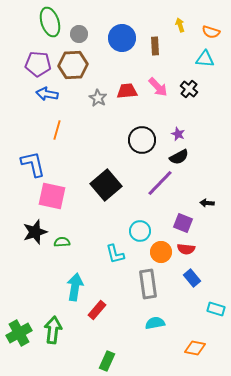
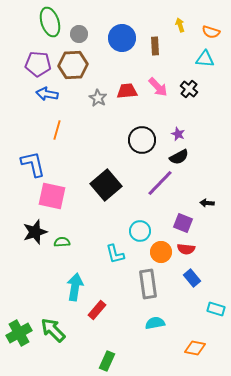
green arrow: rotated 52 degrees counterclockwise
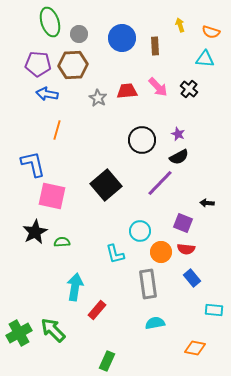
black star: rotated 10 degrees counterclockwise
cyan rectangle: moved 2 px left, 1 px down; rotated 12 degrees counterclockwise
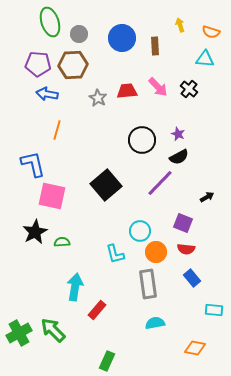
black arrow: moved 6 px up; rotated 144 degrees clockwise
orange circle: moved 5 px left
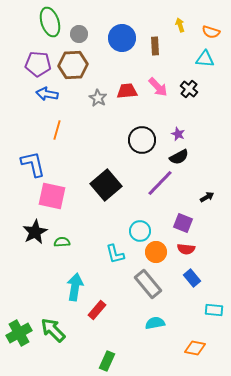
gray rectangle: rotated 32 degrees counterclockwise
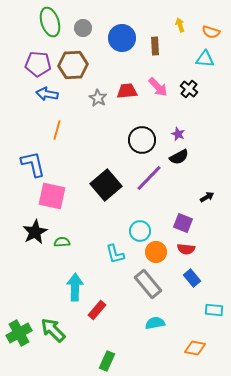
gray circle: moved 4 px right, 6 px up
purple line: moved 11 px left, 5 px up
cyan arrow: rotated 8 degrees counterclockwise
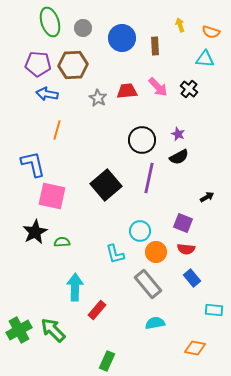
purple line: rotated 32 degrees counterclockwise
green cross: moved 3 px up
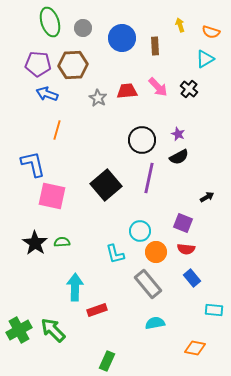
cyan triangle: rotated 36 degrees counterclockwise
blue arrow: rotated 10 degrees clockwise
black star: moved 11 px down; rotated 10 degrees counterclockwise
red rectangle: rotated 30 degrees clockwise
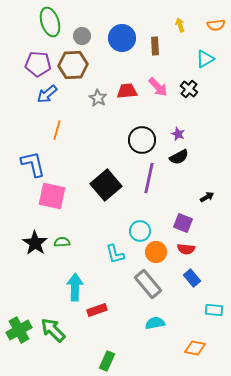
gray circle: moved 1 px left, 8 px down
orange semicircle: moved 5 px right, 7 px up; rotated 24 degrees counterclockwise
blue arrow: rotated 60 degrees counterclockwise
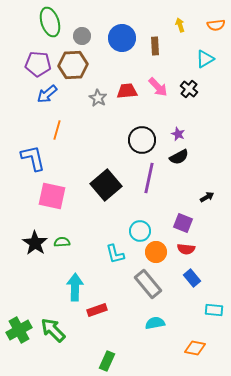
blue L-shape: moved 6 px up
